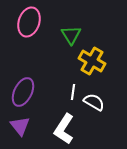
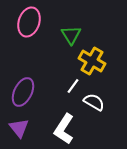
white line: moved 6 px up; rotated 28 degrees clockwise
purple triangle: moved 1 px left, 2 px down
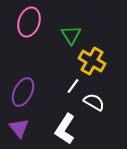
white L-shape: moved 1 px right
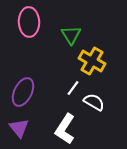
pink ellipse: rotated 20 degrees counterclockwise
white line: moved 2 px down
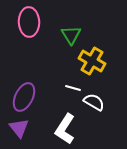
white line: rotated 70 degrees clockwise
purple ellipse: moved 1 px right, 5 px down
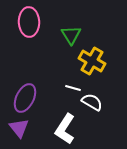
purple ellipse: moved 1 px right, 1 px down
white semicircle: moved 2 px left
